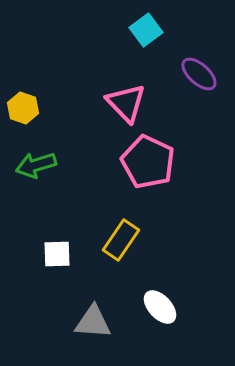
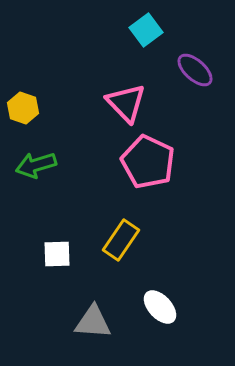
purple ellipse: moved 4 px left, 4 px up
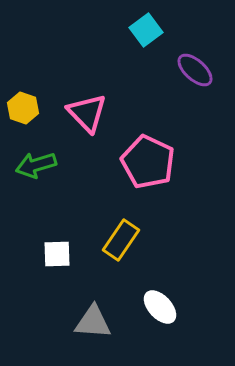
pink triangle: moved 39 px left, 10 px down
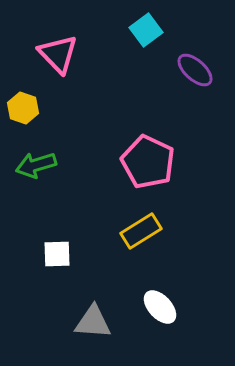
pink triangle: moved 29 px left, 59 px up
yellow rectangle: moved 20 px right, 9 px up; rotated 24 degrees clockwise
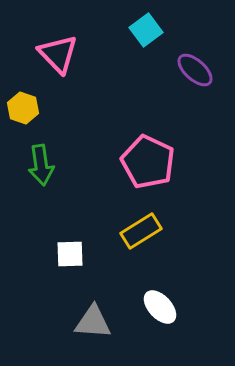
green arrow: moved 5 px right; rotated 81 degrees counterclockwise
white square: moved 13 px right
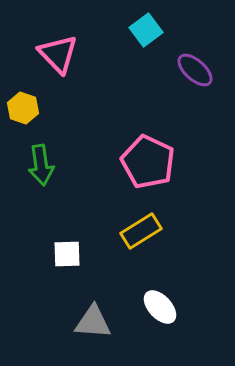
white square: moved 3 px left
